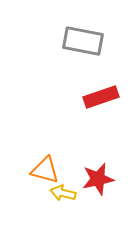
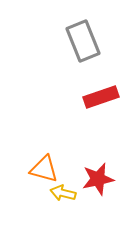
gray rectangle: rotated 57 degrees clockwise
orange triangle: moved 1 px left, 1 px up
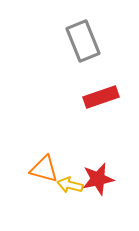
yellow arrow: moved 7 px right, 8 px up
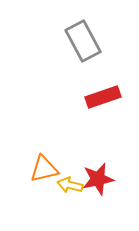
gray rectangle: rotated 6 degrees counterclockwise
red rectangle: moved 2 px right
orange triangle: rotated 28 degrees counterclockwise
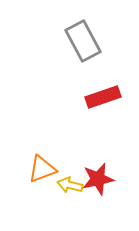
orange triangle: moved 2 px left; rotated 8 degrees counterclockwise
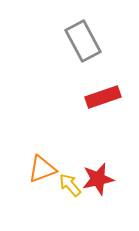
yellow arrow: rotated 35 degrees clockwise
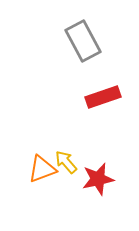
yellow arrow: moved 4 px left, 23 px up
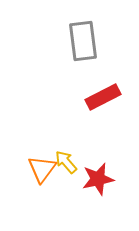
gray rectangle: rotated 21 degrees clockwise
red rectangle: rotated 8 degrees counterclockwise
orange triangle: rotated 32 degrees counterclockwise
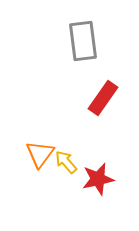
red rectangle: moved 1 px down; rotated 28 degrees counterclockwise
orange triangle: moved 2 px left, 15 px up
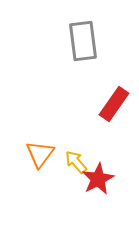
red rectangle: moved 11 px right, 6 px down
yellow arrow: moved 10 px right
red star: rotated 16 degrees counterclockwise
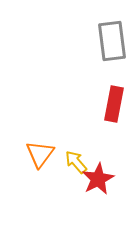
gray rectangle: moved 29 px right
red rectangle: rotated 24 degrees counterclockwise
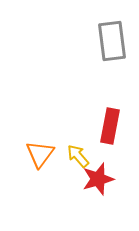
red rectangle: moved 4 px left, 22 px down
yellow arrow: moved 2 px right, 6 px up
red star: rotated 12 degrees clockwise
